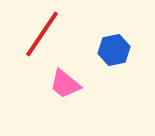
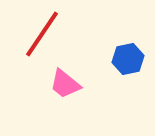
blue hexagon: moved 14 px right, 9 px down
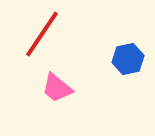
pink trapezoid: moved 8 px left, 4 px down
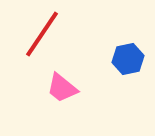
pink trapezoid: moved 5 px right
